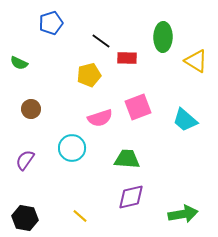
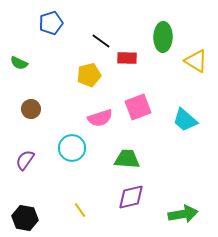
yellow line: moved 6 px up; rotated 14 degrees clockwise
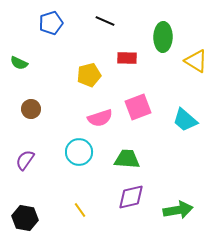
black line: moved 4 px right, 20 px up; rotated 12 degrees counterclockwise
cyan circle: moved 7 px right, 4 px down
green arrow: moved 5 px left, 4 px up
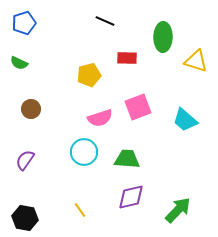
blue pentagon: moved 27 px left
yellow triangle: rotated 15 degrees counterclockwise
cyan circle: moved 5 px right
green arrow: rotated 36 degrees counterclockwise
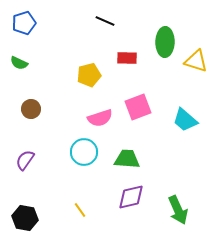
green ellipse: moved 2 px right, 5 px down
green arrow: rotated 112 degrees clockwise
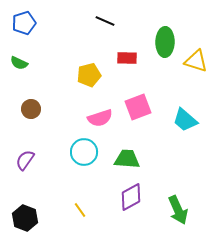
purple diamond: rotated 16 degrees counterclockwise
black hexagon: rotated 10 degrees clockwise
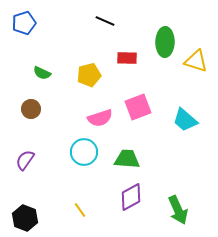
green semicircle: moved 23 px right, 10 px down
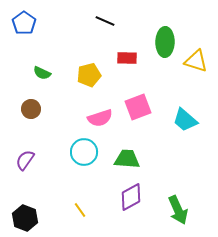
blue pentagon: rotated 20 degrees counterclockwise
